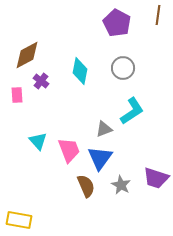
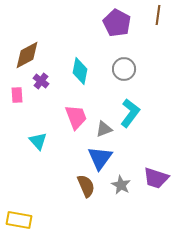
gray circle: moved 1 px right, 1 px down
cyan L-shape: moved 2 px left, 2 px down; rotated 20 degrees counterclockwise
pink trapezoid: moved 7 px right, 33 px up
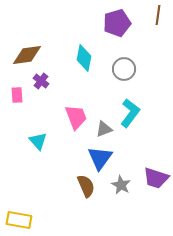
purple pentagon: rotated 28 degrees clockwise
brown diamond: rotated 20 degrees clockwise
cyan diamond: moved 4 px right, 13 px up
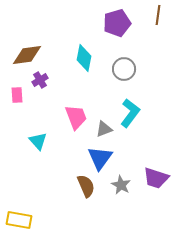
purple cross: moved 1 px left, 1 px up; rotated 21 degrees clockwise
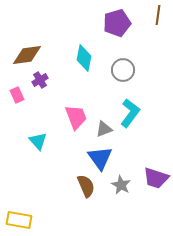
gray circle: moved 1 px left, 1 px down
pink rectangle: rotated 21 degrees counterclockwise
blue triangle: rotated 12 degrees counterclockwise
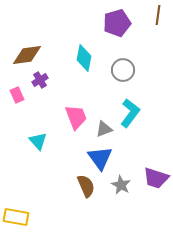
yellow rectangle: moved 3 px left, 3 px up
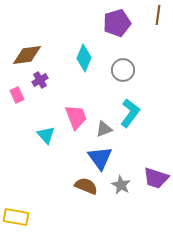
cyan diamond: rotated 12 degrees clockwise
cyan triangle: moved 8 px right, 6 px up
brown semicircle: rotated 45 degrees counterclockwise
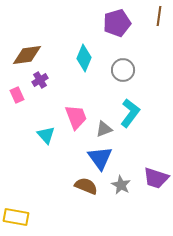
brown line: moved 1 px right, 1 px down
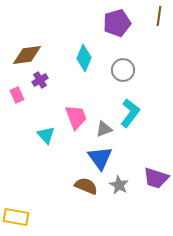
gray star: moved 2 px left
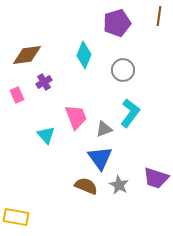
cyan diamond: moved 3 px up
purple cross: moved 4 px right, 2 px down
